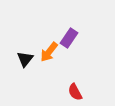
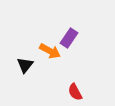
orange arrow: moved 1 px right, 1 px up; rotated 100 degrees counterclockwise
black triangle: moved 6 px down
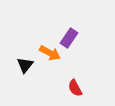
orange arrow: moved 2 px down
red semicircle: moved 4 px up
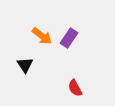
orange arrow: moved 8 px left, 17 px up; rotated 10 degrees clockwise
black triangle: rotated 12 degrees counterclockwise
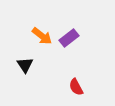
purple rectangle: rotated 18 degrees clockwise
red semicircle: moved 1 px right, 1 px up
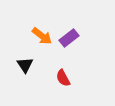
red semicircle: moved 13 px left, 9 px up
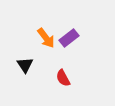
orange arrow: moved 4 px right, 2 px down; rotated 15 degrees clockwise
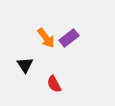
red semicircle: moved 9 px left, 6 px down
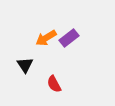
orange arrow: rotated 95 degrees clockwise
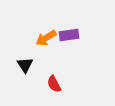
purple rectangle: moved 3 px up; rotated 30 degrees clockwise
